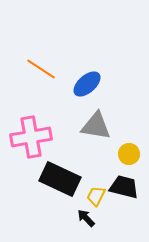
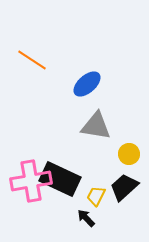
orange line: moved 9 px left, 9 px up
pink cross: moved 44 px down
black trapezoid: rotated 56 degrees counterclockwise
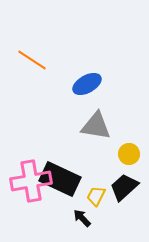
blue ellipse: rotated 12 degrees clockwise
black arrow: moved 4 px left
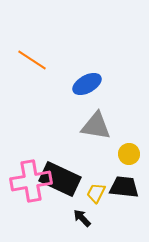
black trapezoid: rotated 48 degrees clockwise
yellow trapezoid: moved 3 px up
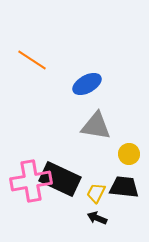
black arrow: moved 15 px right; rotated 24 degrees counterclockwise
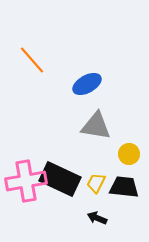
orange line: rotated 16 degrees clockwise
pink cross: moved 5 px left
yellow trapezoid: moved 10 px up
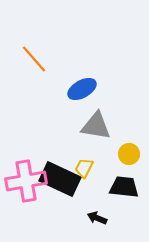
orange line: moved 2 px right, 1 px up
blue ellipse: moved 5 px left, 5 px down
yellow trapezoid: moved 12 px left, 15 px up
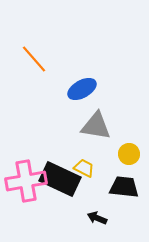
yellow trapezoid: rotated 90 degrees clockwise
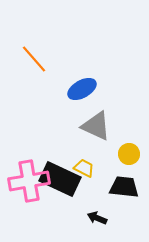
gray triangle: rotated 16 degrees clockwise
pink cross: moved 3 px right
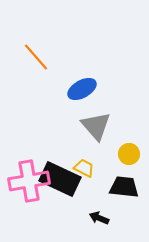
orange line: moved 2 px right, 2 px up
gray triangle: rotated 24 degrees clockwise
black arrow: moved 2 px right
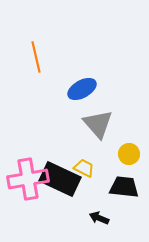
orange line: rotated 28 degrees clockwise
gray triangle: moved 2 px right, 2 px up
pink cross: moved 1 px left, 2 px up
